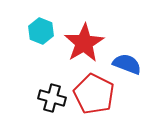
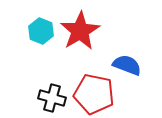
red star: moved 4 px left, 12 px up
blue semicircle: moved 1 px down
red pentagon: rotated 15 degrees counterclockwise
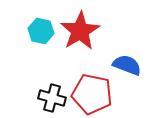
cyan hexagon: rotated 10 degrees counterclockwise
red pentagon: moved 2 px left
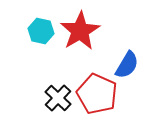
blue semicircle: rotated 100 degrees clockwise
red pentagon: moved 5 px right; rotated 12 degrees clockwise
black cross: moved 6 px right; rotated 28 degrees clockwise
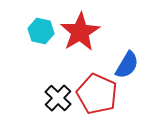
red star: moved 1 px down
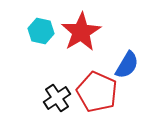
red star: moved 1 px right
red pentagon: moved 2 px up
black cross: moved 1 px left; rotated 12 degrees clockwise
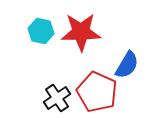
red star: rotated 30 degrees clockwise
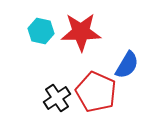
red pentagon: moved 1 px left
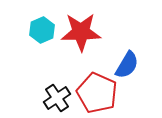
cyan hexagon: moved 1 px right, 1 px up; rotated 25 degrees clockwise
red pentagon: moved 1 px right, 1 px down
